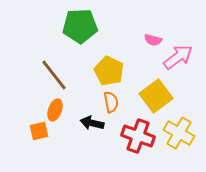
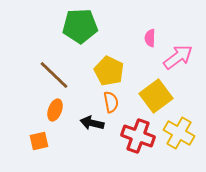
pink semicircle: moved 3 px left, 2 px up; rotated 78 degrees clockwise
brown line: rotated 8 degrees counterclockwise
orange square: moved 10 px down
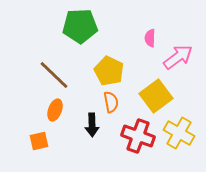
black arrow: moved 2 px down; rotated 105 degrees counterclockwise
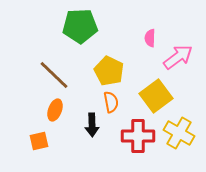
red cross: rotated 20 degrees counterclockwise
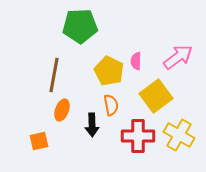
pink semicircle: moved 14 px left, 23 px down
brown line: rotated 56 degrees clockwise
orange semicircle: moved 3 px down
orange ellipse: moved 7 px right
yellow cross: moved 2 px down
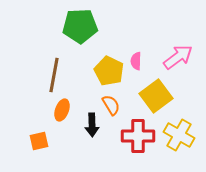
orange semicircle: rotated 20 degrees counterclockwise
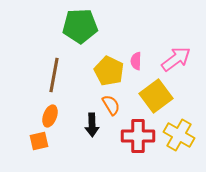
pink arrow: moved 2 px left, 2 px down
orange ellipse: moved 12 px left, 6 px down
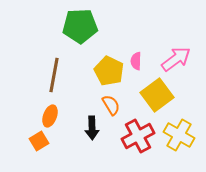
yellow square: moved 1 px right, 1 px up
black arrow: moved 3 px down
red cross: rotated 28 degrees counterclockwise
orange square: rotated 18 degrees counterclockwise
